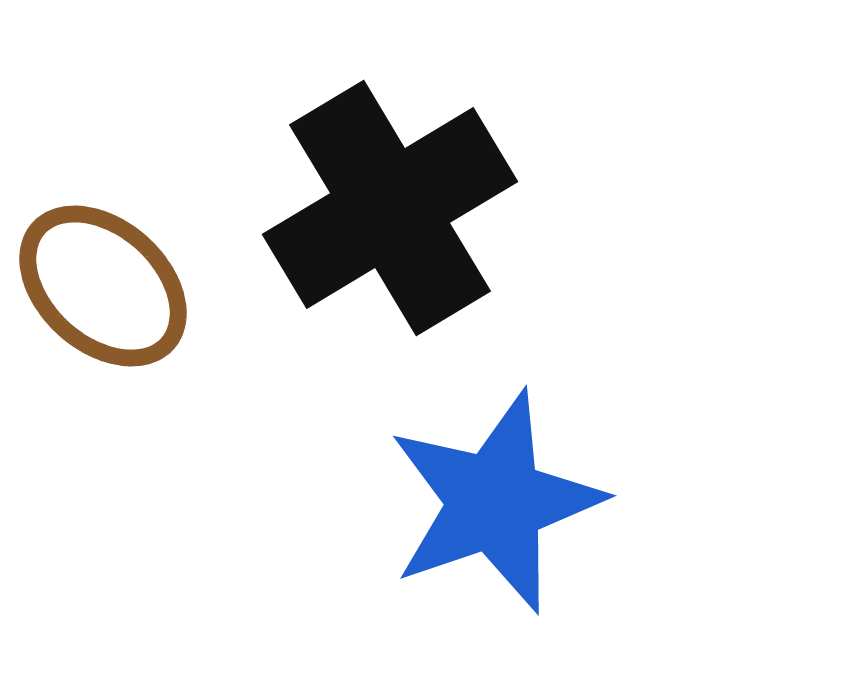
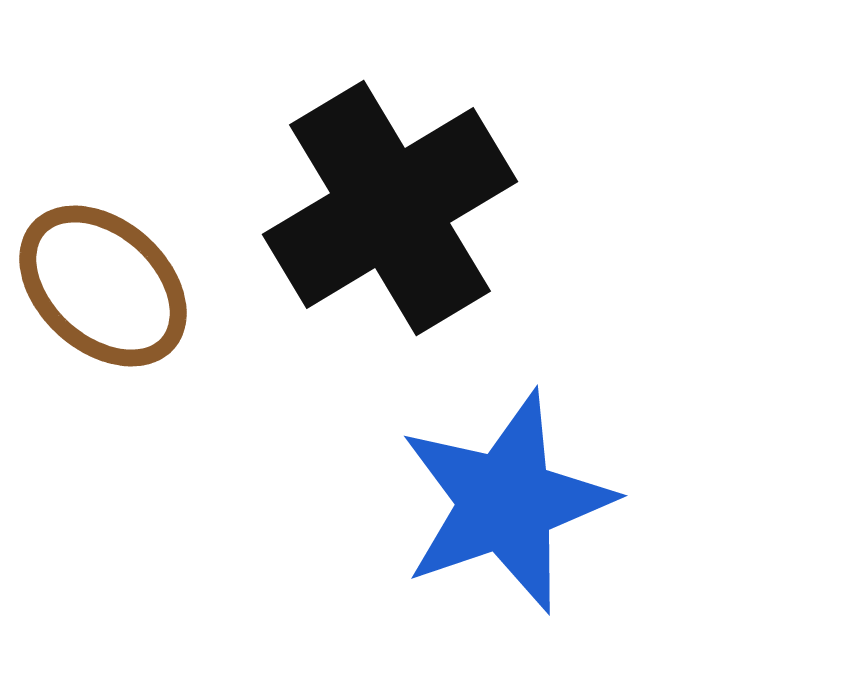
blue star: moved 11 px right
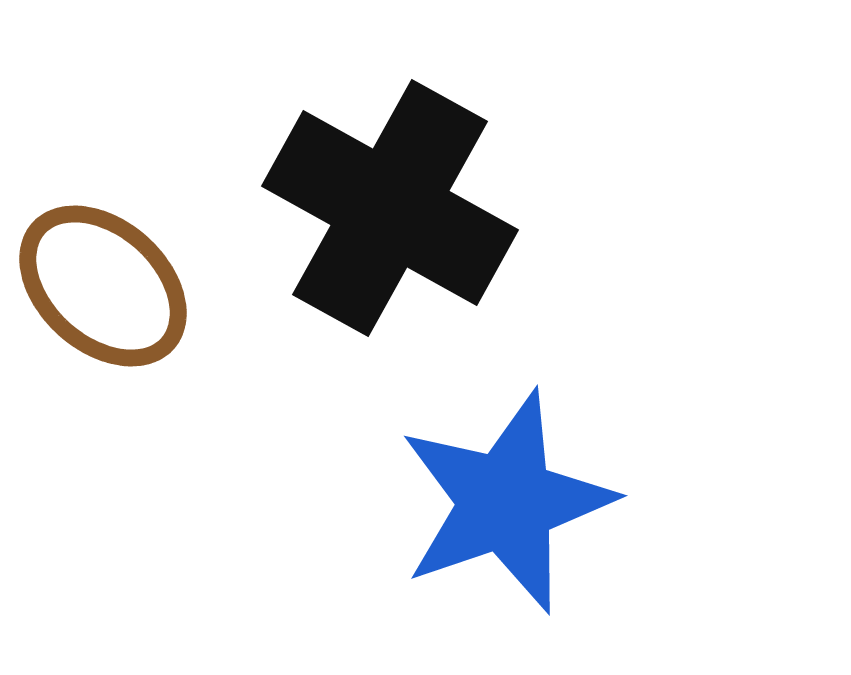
black cross: rotated 30 degrees counterclockwise
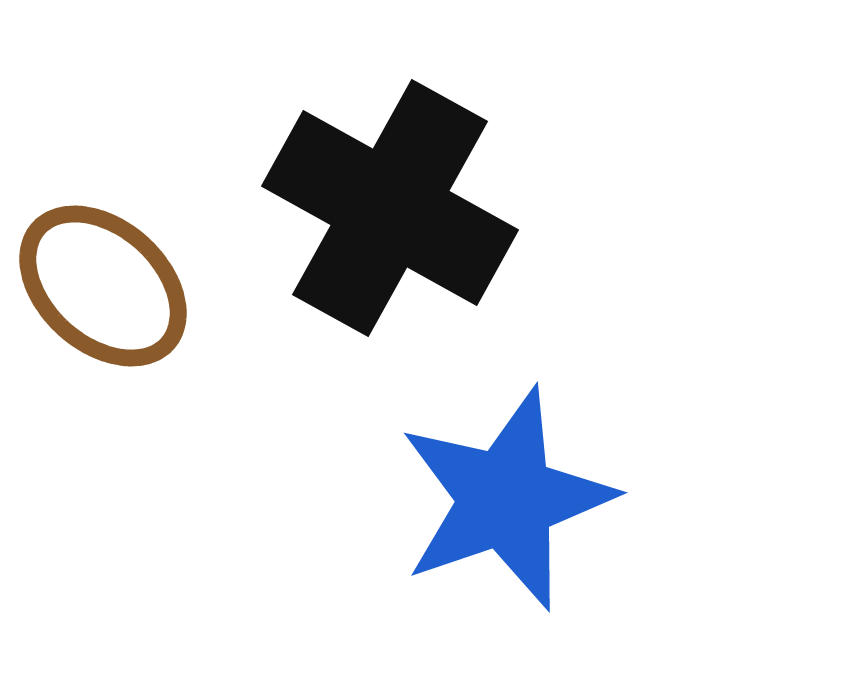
blue star: moved 3 px up
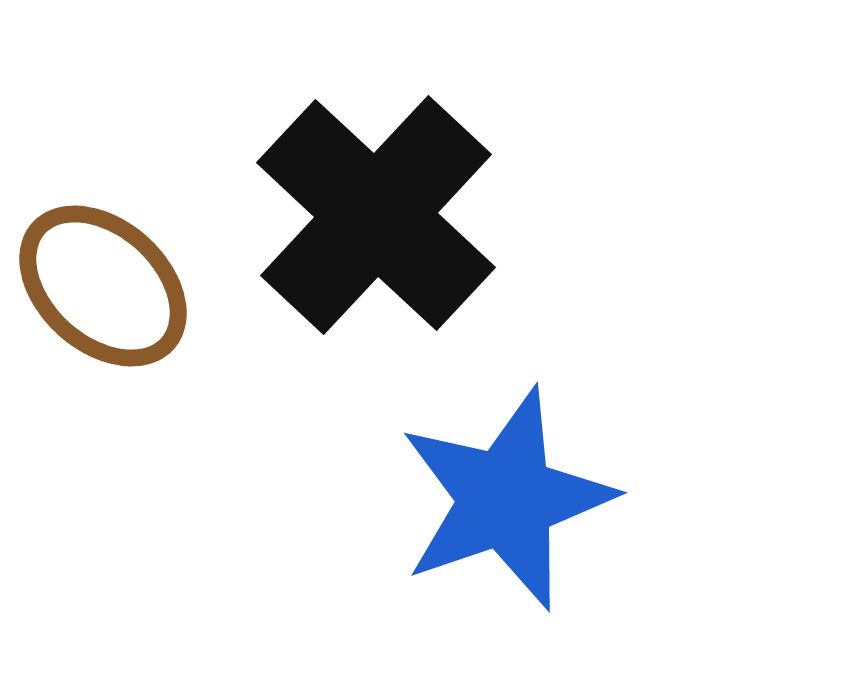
black cross: moved 14 px left, 7 px down; rotated 14 degrees clockwise
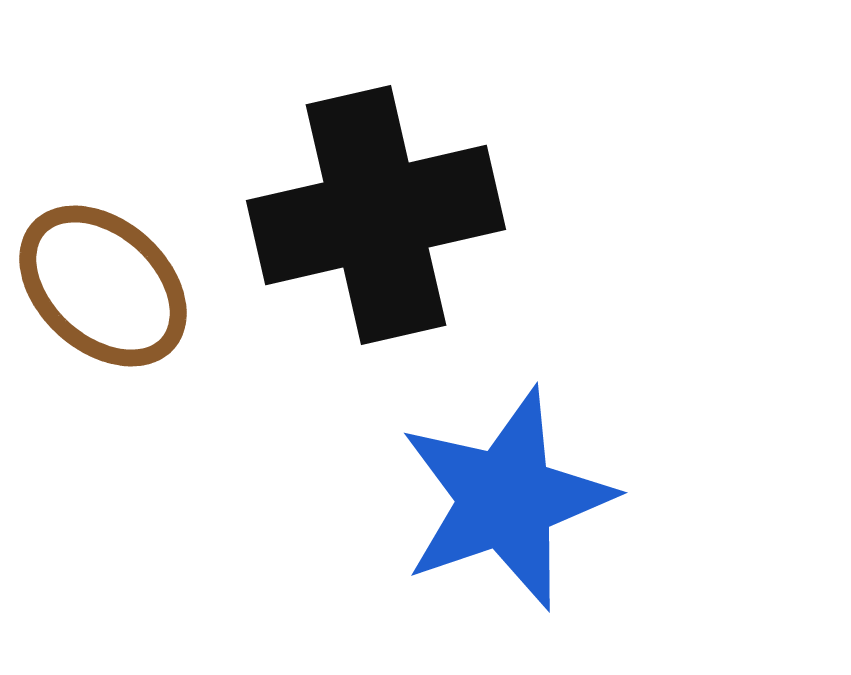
black cross: rotated 34 degrees clockwise
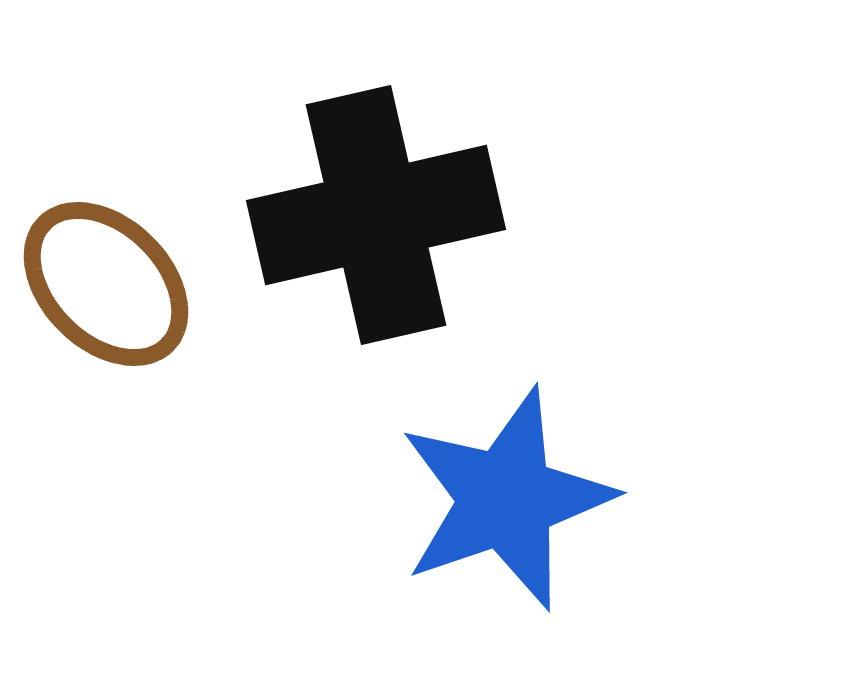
brown ellipse: moved 3 px right, 2 px up; rotated 3 degrees clockwise
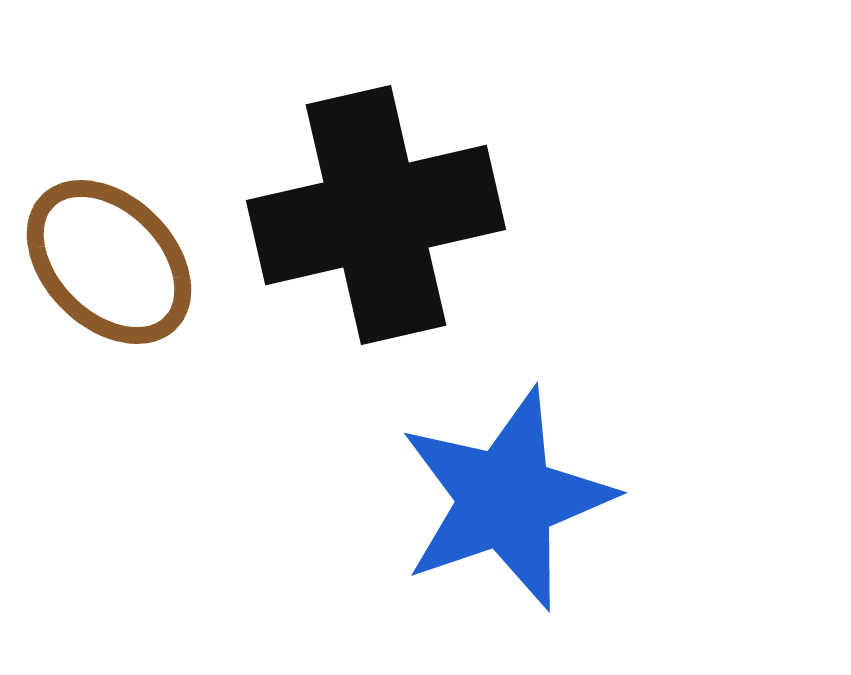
brown ellipse: moved 3 px right, 22 px up
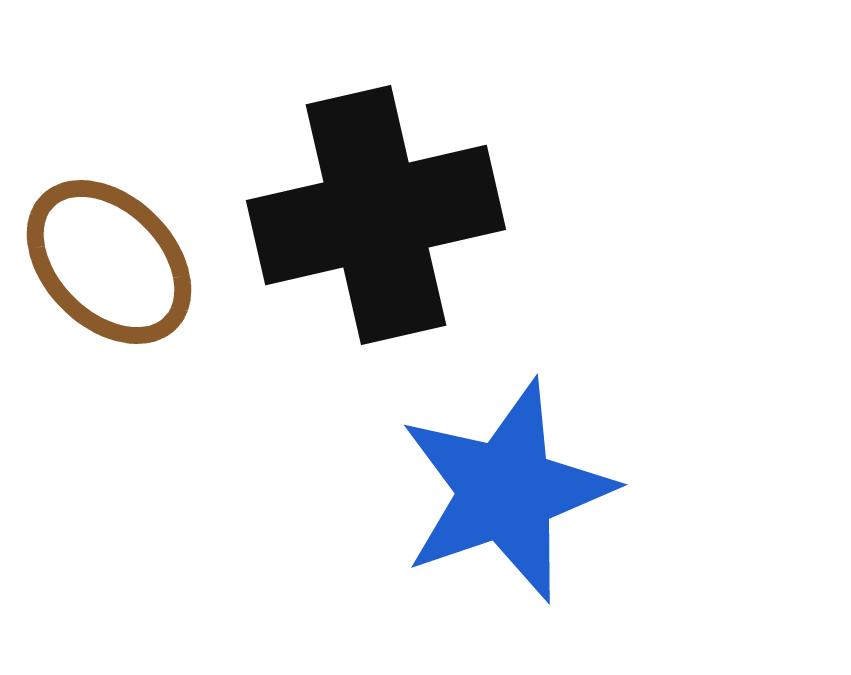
blue star: moved 8 px up
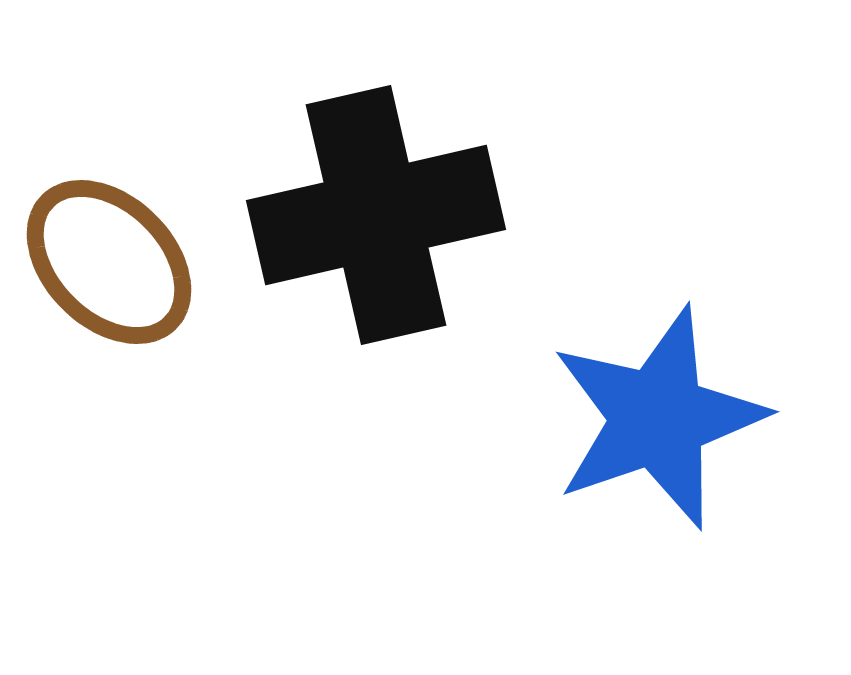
blue star: moved 152 px right, 73 px up
